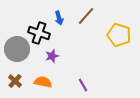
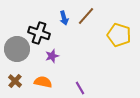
blue arrow: moved 5 px right
purple line: moved 3 px left, 3 px down
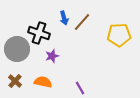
brown line: moved 4 px left, 6 px down
yellow pentagon: rotated 20 degrees counterclockwise
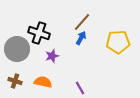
blue arrow: moved 17 px right, 20 px down; rotated 136 degrees counterclockwise
yellow pentagon: moved 1 px left, 7 px down
brown cross: rotated 24 degrees counterclockwise
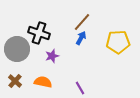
brown cross: rotated 24 degrees clockwise
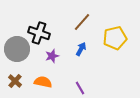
blue arrow: moved 11 px down
yellow pentagon: moved 3 px left, 4 px up; rotated 10 degrees counterclockwise
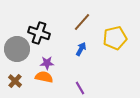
purple star: moved 5 px left, 7 px down; rotated 16 degrees clockwise
orange semicircle: moved 1 px right, 5 px up
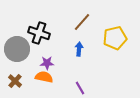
blue arrow: moved 2 px left; rotated 24 degrees counterclockwise
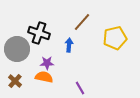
blue arrow: moved 10 px left, 4 px up
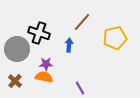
purple star: moved 1 px left, 1 px down
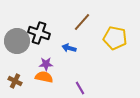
yellow pentagon: rotated 25 degrees clockwise
blue arrow: moved 3 px down; rotated 80 degrees counterclockwise
gray circle: moved 8 px up
brown cross: rotated 16 degrees counterclockwise
